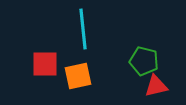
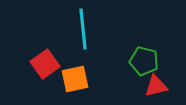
red square: rotated 36 degrees counterclockwise
orange square: moved 3 px left, 3 px down
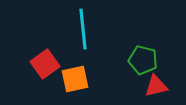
green pentagon: moved 1 px left, 1 px up
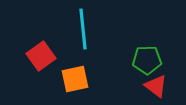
green pentagon: moved 4 px right; rotated 16 degrees counterclockwise
red square: moved 4 px left, 8 px up
red triangle: rotated 50 degrees clockwise
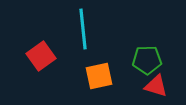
orange square: moved 24 px right, 3 px up
red triangle: rotated 20 degrees counterclockwise
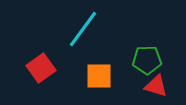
cyan line: rotated 42 degrees clockwise
red square: moved 12 px down
orange square: rotated 12 degrees clockwise
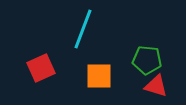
cyan line: rotated 15 degrees counterclockwise
green pentagon: rotated 8 degrees clockwise
red square: rotated 12 degrees clockwise
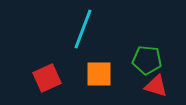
red square: moved 6 px right, 10 px down
orange square: moved 2 px up
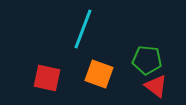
orange square: rotated 20 degrees clockwise
red square: rotated 36 degrees clockwise
red triangle: rotated 20 degrees clockwise
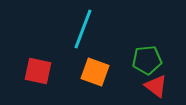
green pentagon: rotated 12 degrees counterclockwise
orange square: moved 4 px left, 2 px up
red square: moved 9 px left, 7 px up
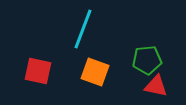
red triangle: rotated 25 degrees counterclockwise
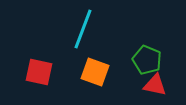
green pentagon: rotated 28 degrees clockwise
red square: moved 1 px right, 1 px down
red triangle: moved 1 px left, 1 px up
